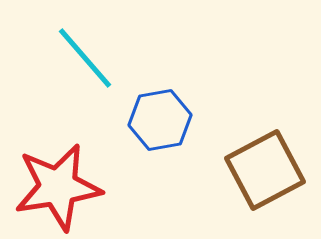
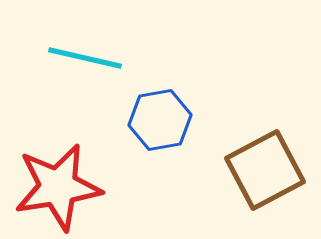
cyan line: rotated 36 degrees counterclockwise
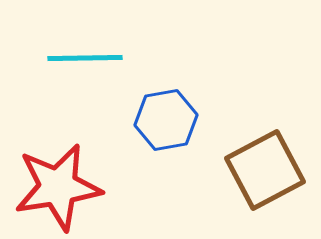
cyan line: rotated 14 degrees counterclockwise
blue hexagon: moved 6 px right
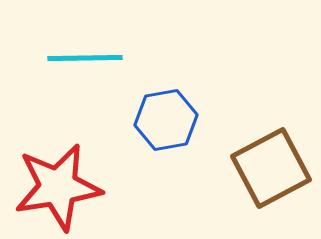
brown square: moved 6 px right, 2 px up
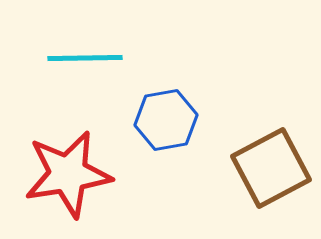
red star: moved 10 px right, 13 px up
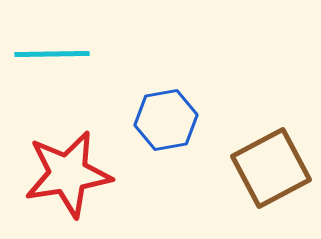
cyan line: moved 33 px left, 4 px up
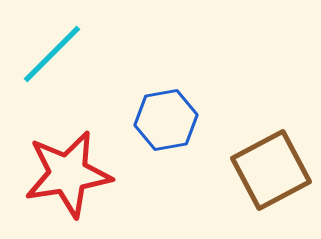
cyan line: rotated 44 degrees counterclockwise
brown square: moved 2 px down
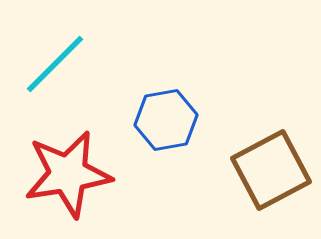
cyan line: moved 3 px right, 10 px down
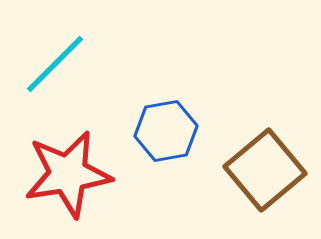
blue hexagon: moved 11 px down
brown square: moved 6 px left; rotated 12 degrees counterclockwise
